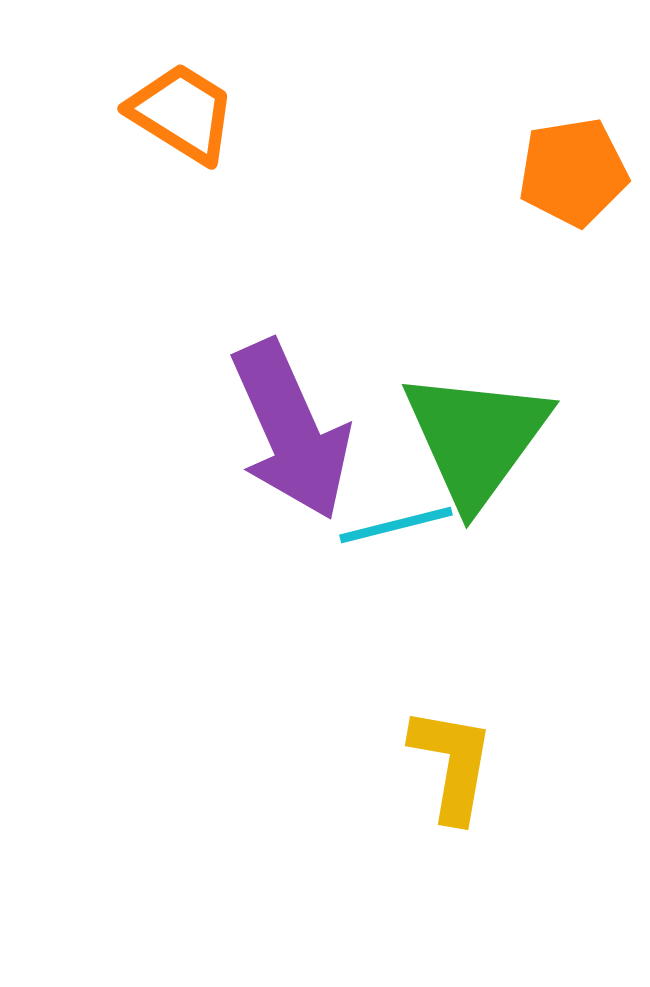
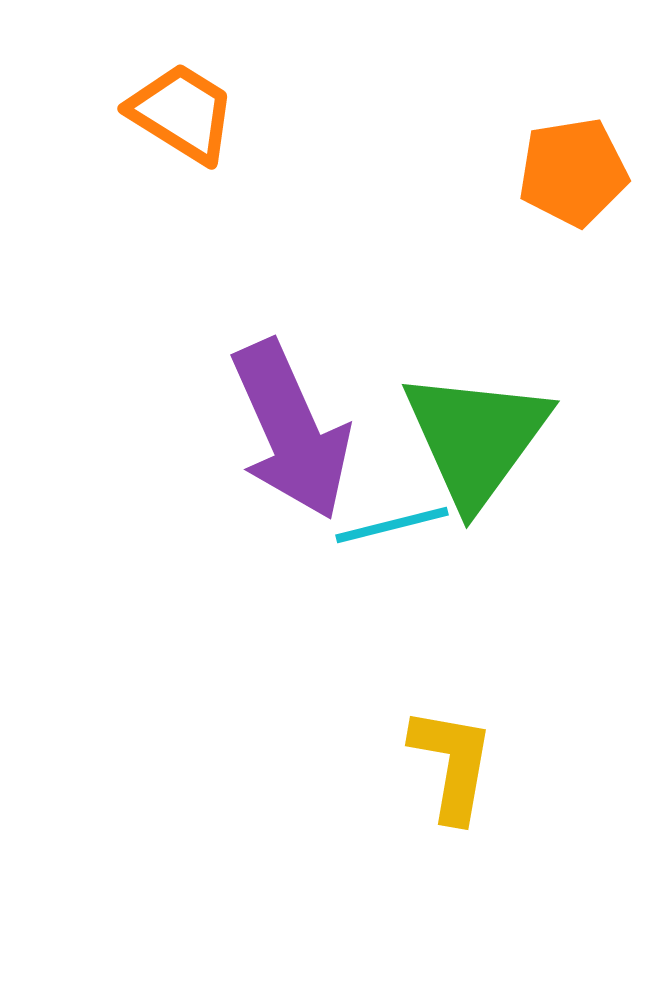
cyan line: moved 4 px left
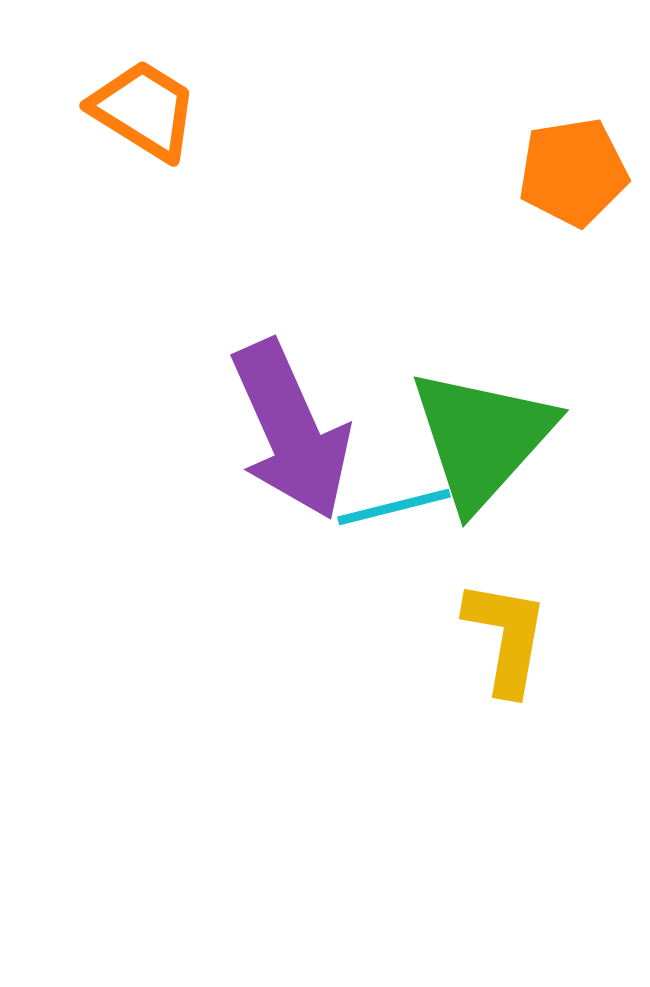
orange trapezoid: moved 38 px left, 3 px up
green triangle: moved 6 px right; rotated 6 degrees clockwise
cyan line: moved 2 px right, 18 px up
yellow L-shape: moved 54 px right, 127 px up
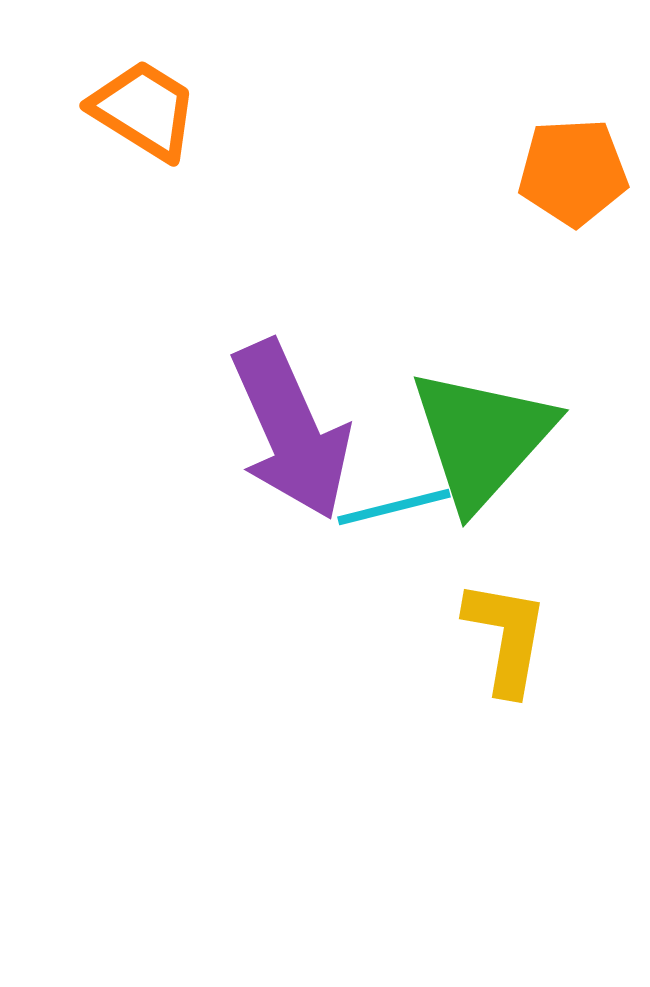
orange pentagon: rotated 6 degrees clockwise
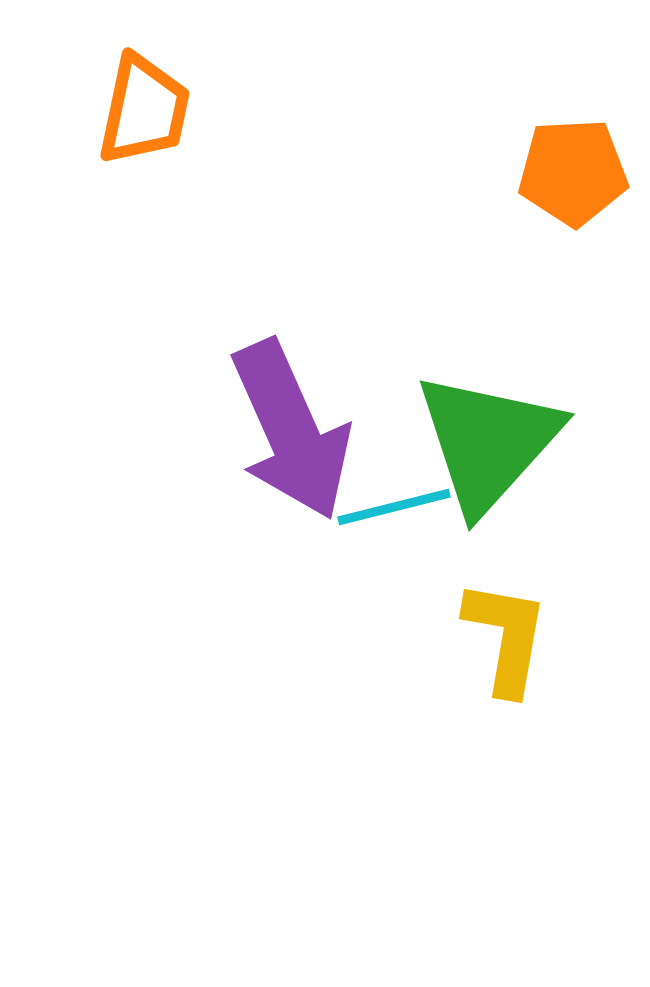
orange trapezoid: rotated 70 degrees clockwise
green triangle: moved 6 px right, 4 px down
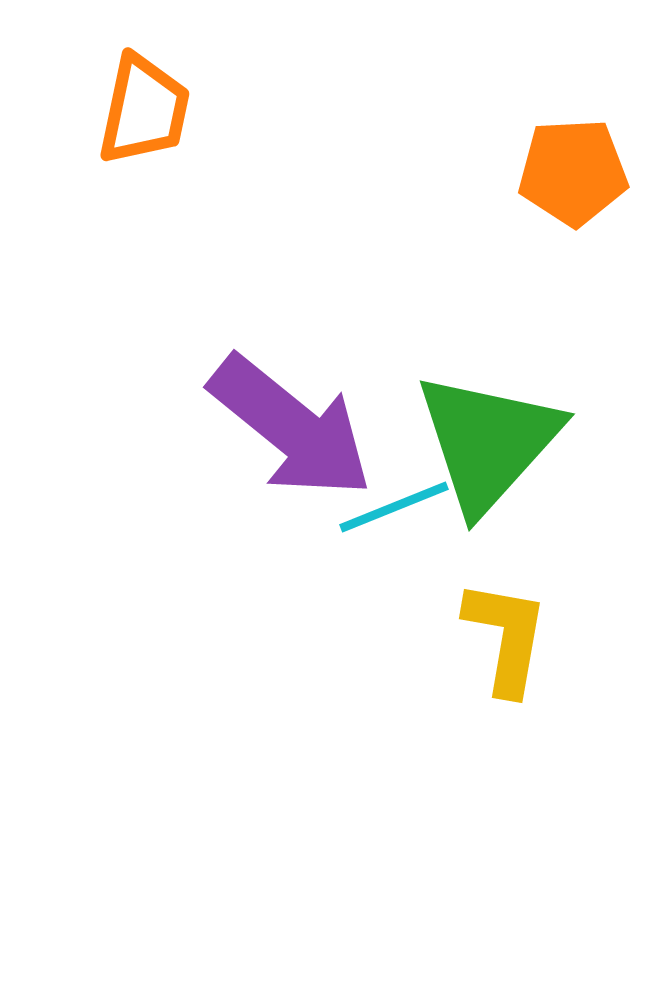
purple arrow: moved 3 px up; rotated 27 degrees counterclockwise
cyan line: rotated 8 degrees counterclockwise
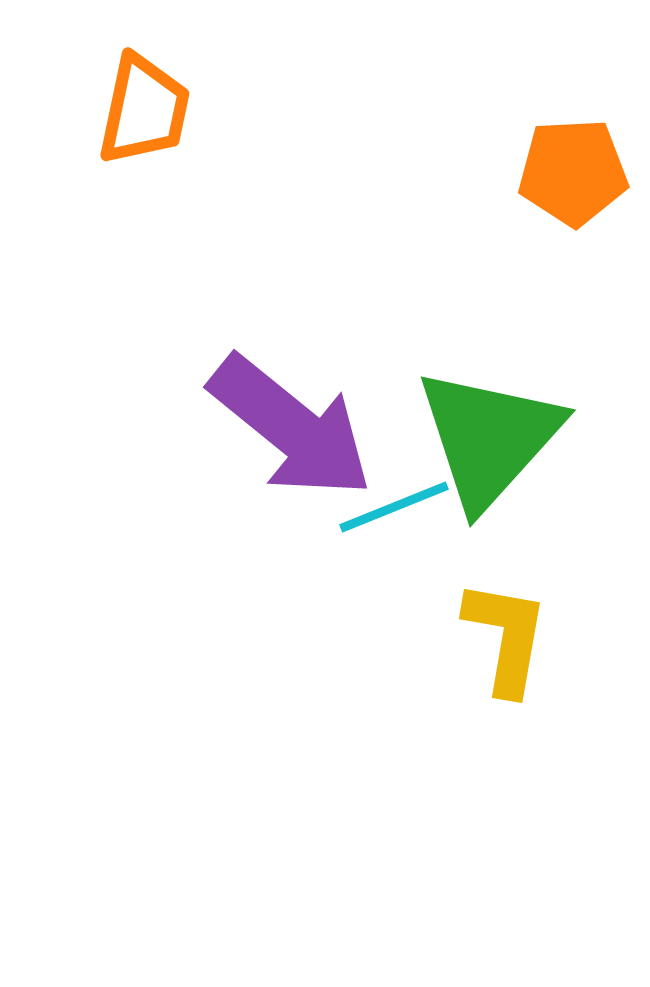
green triangle: moved 1 px right, 4 px up
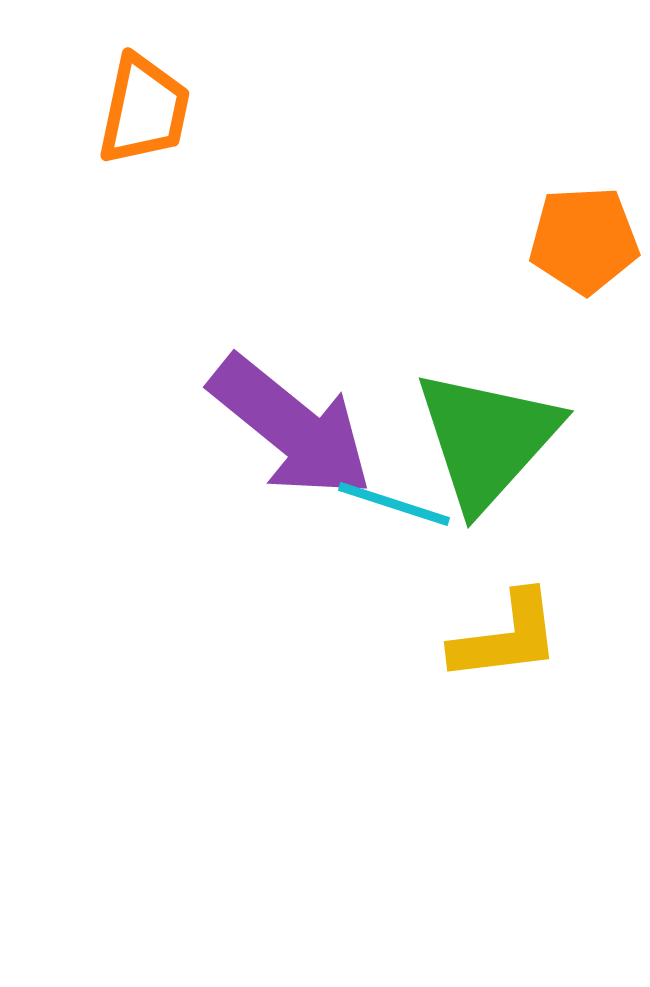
orange pentagon: moved 11 px right, 68 px down
green triangle: moved 2 px left, 1 px down
cyan line: moved 3 px up; rotated 40 degrees clockwise
yellow L-shape: rotated 73 degrees clockwise
